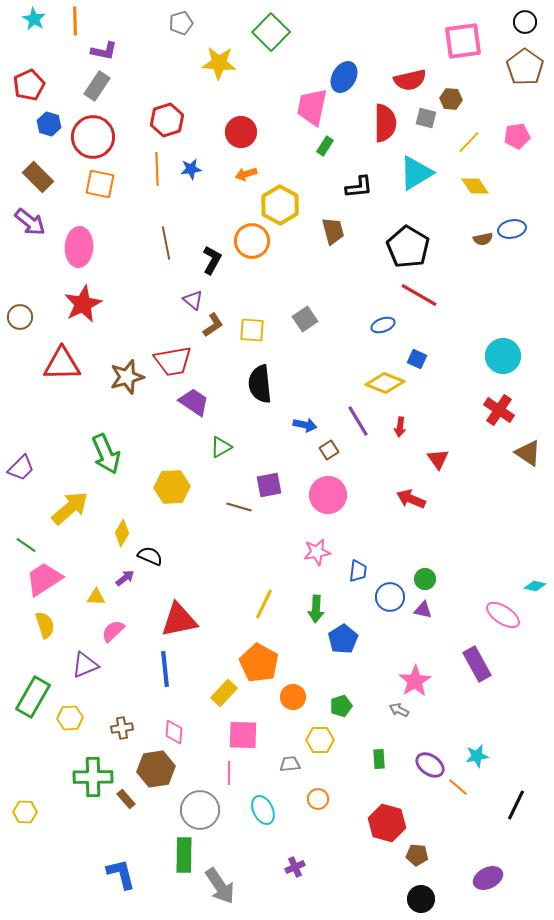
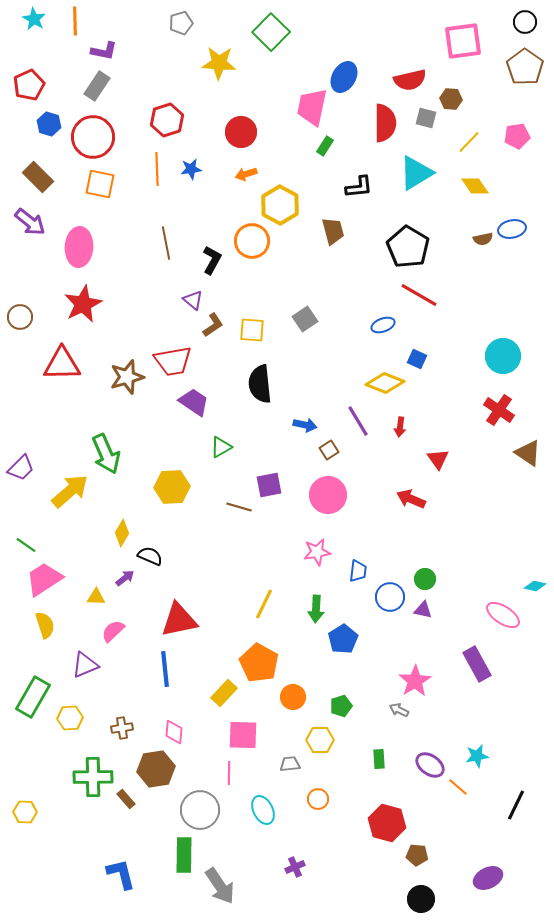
yellow arrow at (70, 508): moved 17 px up
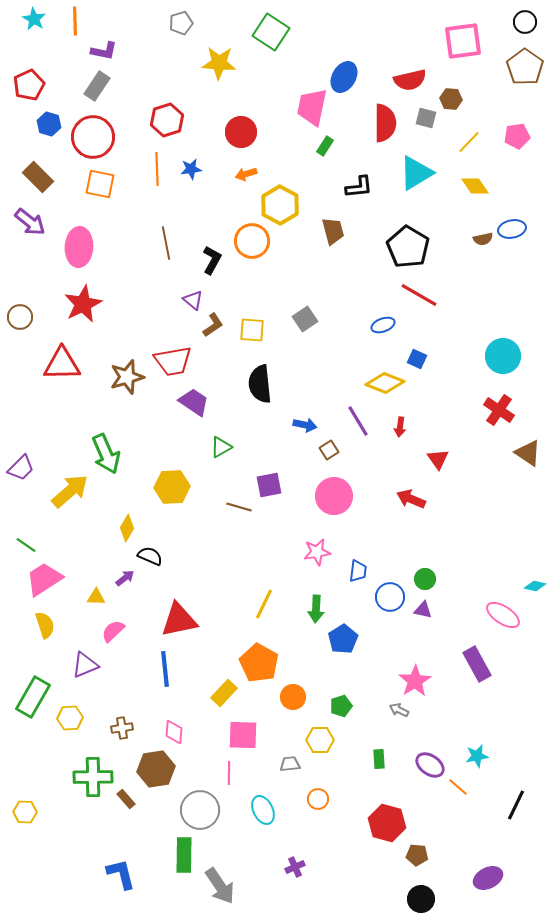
green square at (271, 32): rotated 12 degrees counterclockwise
pink circle at (328, 495): moved 6 px right, 1 px down
yellow diamond at (122, 533): moved 5 px right, 5 px up
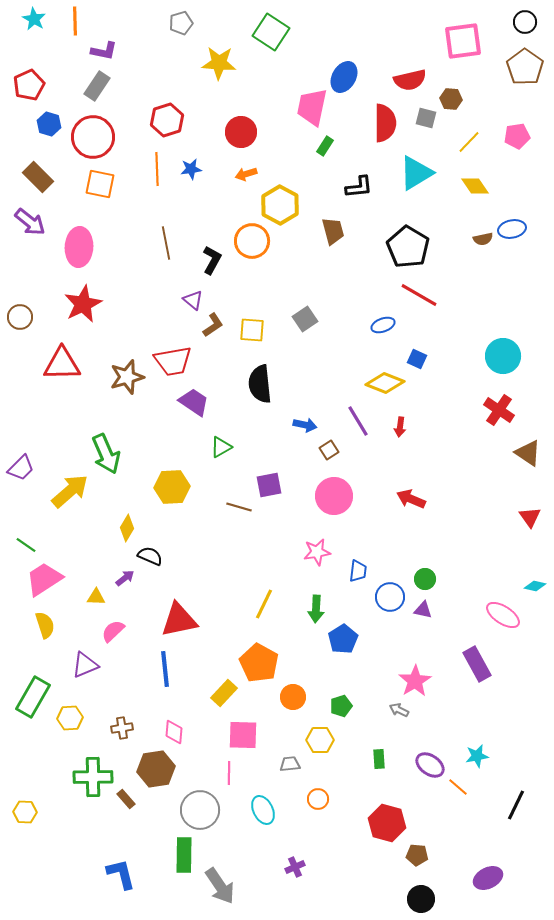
red triangle at (438, 459): moved 92 px right, 58 px down
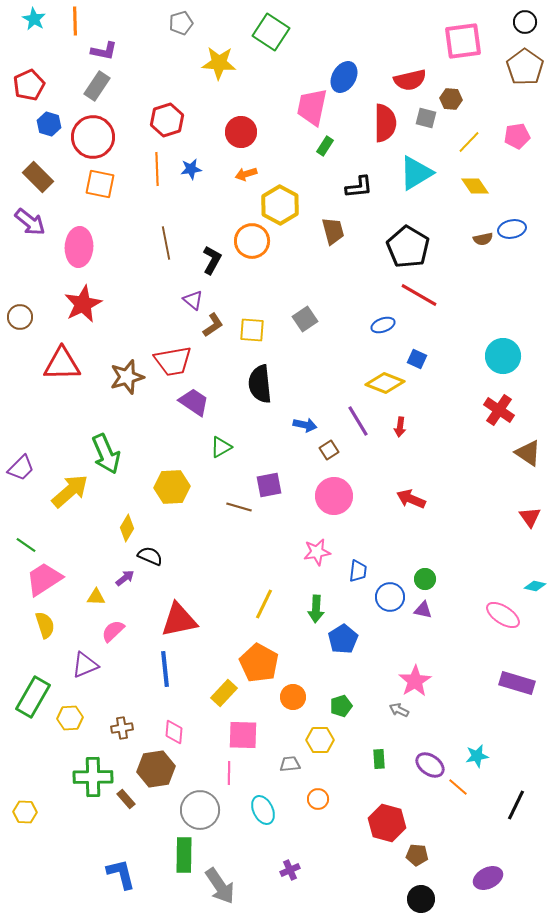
purple rectangle at (477, 664): moved 40 px right, 19 px down; rotated 44 degrees counterclockwise
purple cross at (295, 867): moved 5 px left, 3 px down
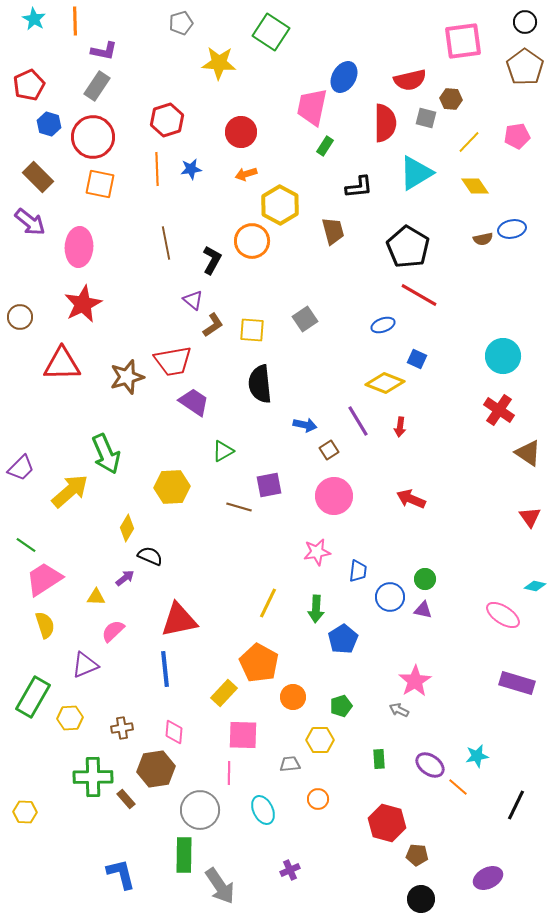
green triangle at (221, 447): moved 2 px right, 4 px down
yellow line at (264, 604): moved 4 px right, 1 px up
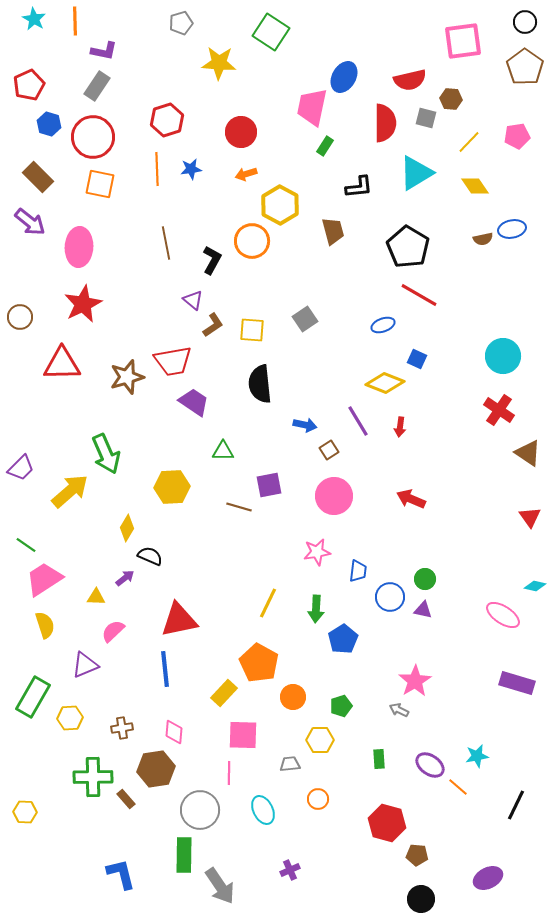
green triangle at (223, 451): rotated 30 degrees clockwise
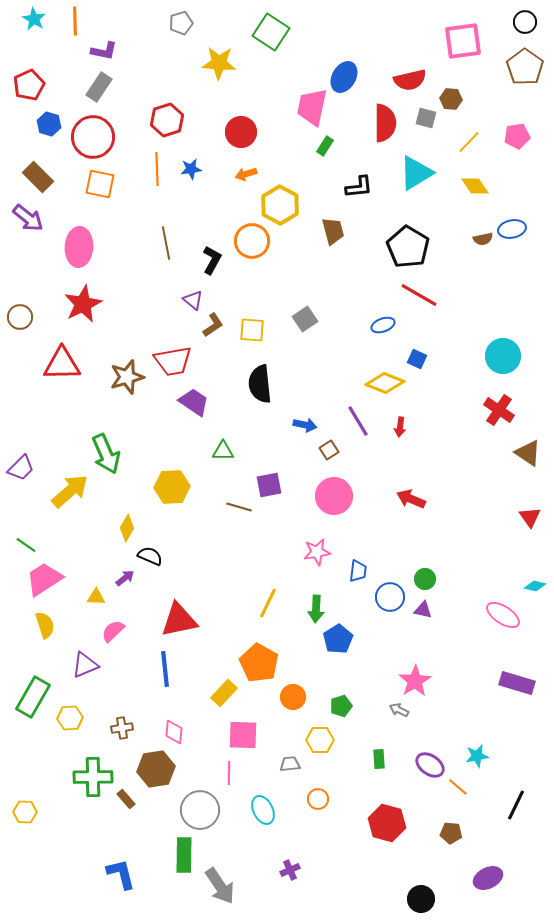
gray rectangle at (97, 86): moved 2 px right, 1 px down
purple arrow at (30, 222): moved 2 px left, 4 px up
blue pentagon at (343, 639): moved 5 px left
brown pentagon at (417, 855): moved 34 px right, 22 px up
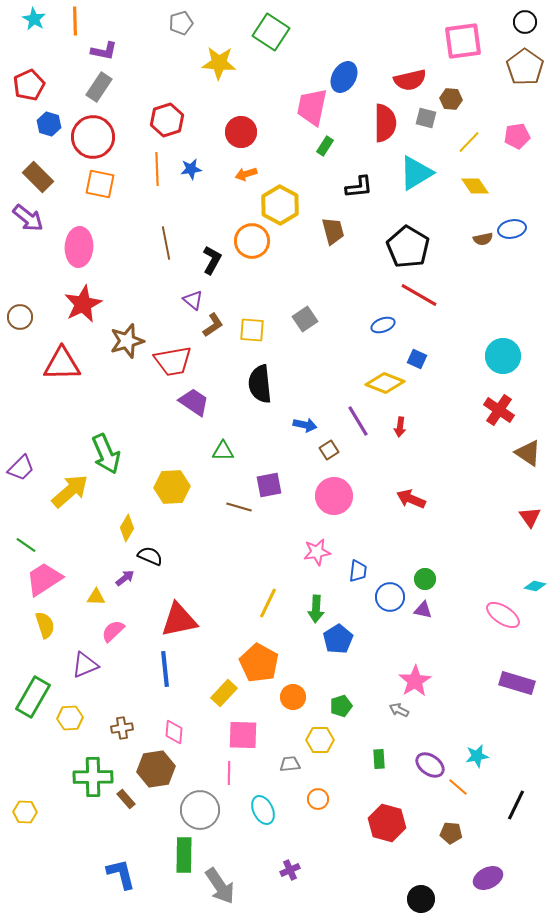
brown star at (127, 377): moved 36 px up
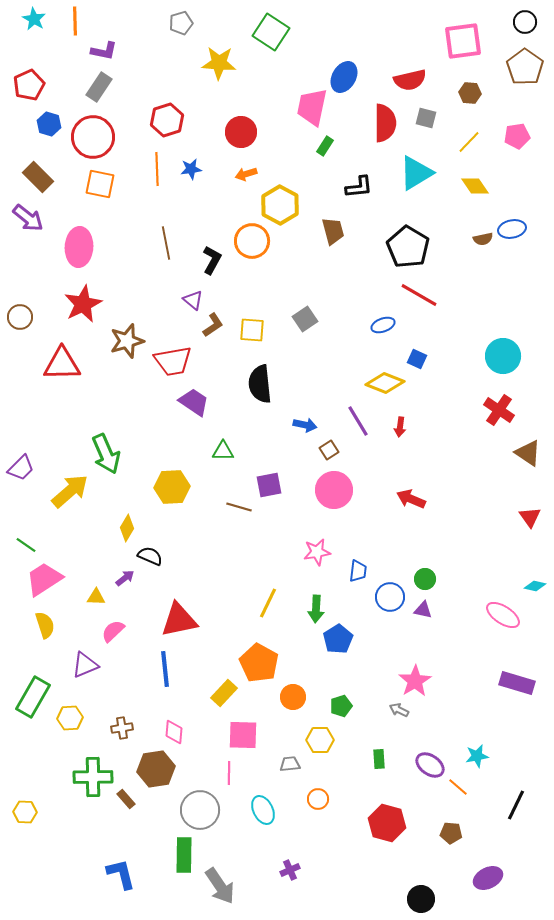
brown hexagon at (451, 99): moved 19 px right, 6 px up
pink circle at (334, 496): moved 6 px up
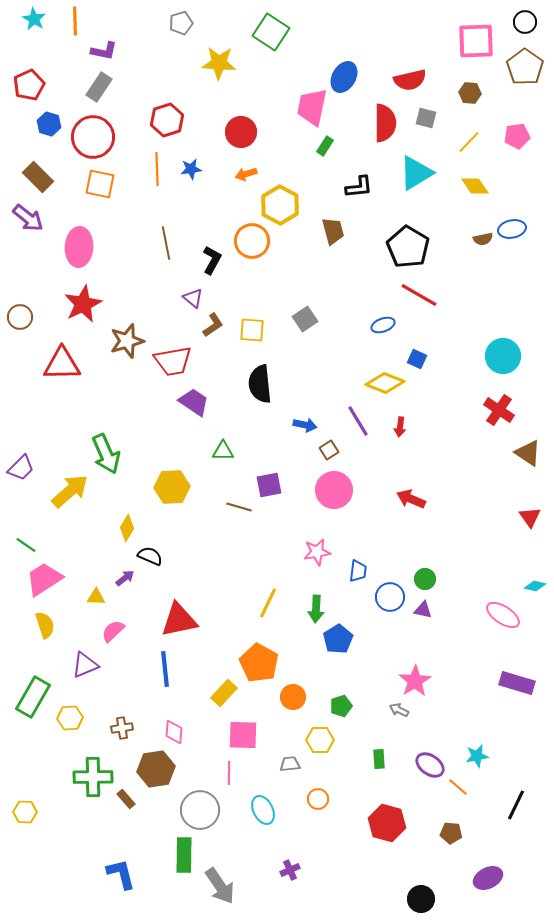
pink square at (463, 41): moved 13 px right; rotated 6 degrees clockwise
purple triangle at (193, 300): moved 2 px up
